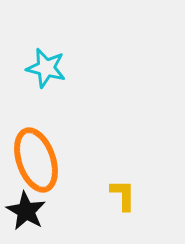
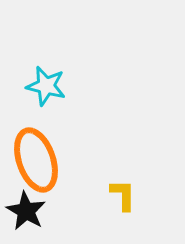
cyan star: moved 18 px down
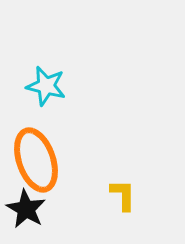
black star: moved 2 px up
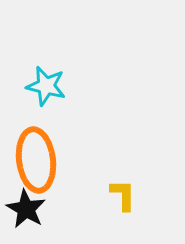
orange ellipse: rotated 12 degrees clockwise
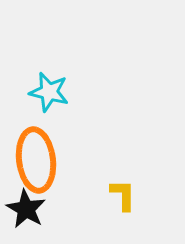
cyan star: moved 3 px right, 6 px down
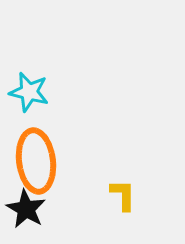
cyan star: moved 20 px left
orange ellipse: moved 1 px down
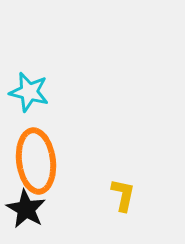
yellow L-shape: rotated 12 degrees clockwise
